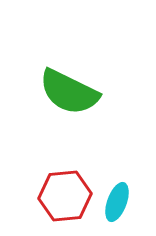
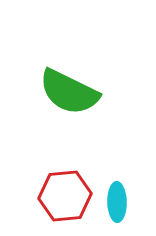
cyan ellipse: rotated 21 degrees counterclockwise
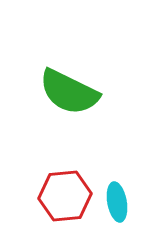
cyan ellipse: rotated 9 degrees counterclockwise
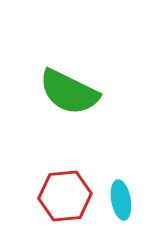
cyan ellipse: moved 4 px right, 2 px up
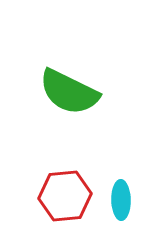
cyan ellipse: rotated 9 degrees clockwise
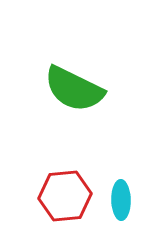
green semicircle: moved 5 px right, 3 px up
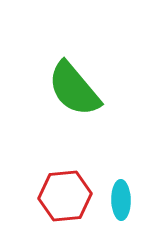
green semicircle: rotated 24 degrees clockwise
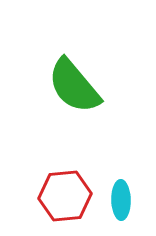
green semicircle: moved 3 px up
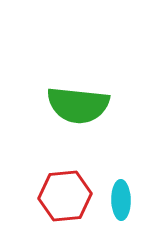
green semicircle: moved 4 px right, 19 px down; rotated 44 degrees counterclockwise
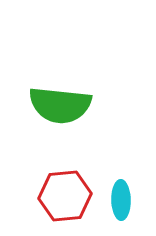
green semicircle: moved 18 px left
